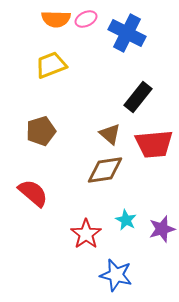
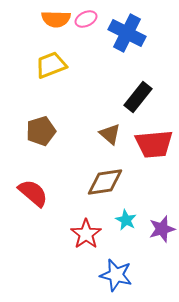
brown diamond: moved 12 px down
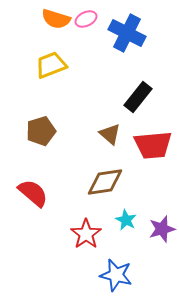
orange semicircle: rotated 16 degrees clockwise
red trapezoid: moved 1 px left, 1 px down
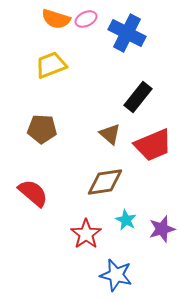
brown pentagon: moved 1 px right, 2 px up; rotated 20 degrees clockwise
red trapezoid: rotated 18 degrees counterclockwise
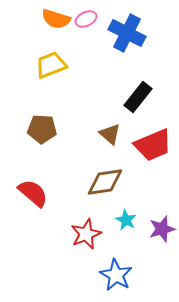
red star: rotated 12 degrees clockwise
blue star: rotated 16 degrees clockwise
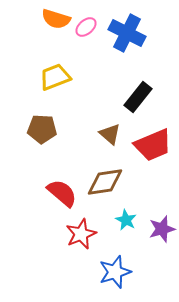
pink ellipse: moved 8 px down; rotated 15 degrees counterclockwise
yellow trapezoid: moved 4 px right, 12 px down
red semicircle: moved 29 px right
red star: moved 5 px left
blue star: moved 1 px left, 3 px up; rotated 24 degrees clockwise
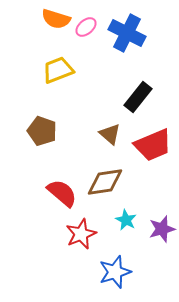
yellow trapezoid: moved 3 px right, 7 px up
brown pentagon: moved 2 px down; rotated 16 degrees clockwise
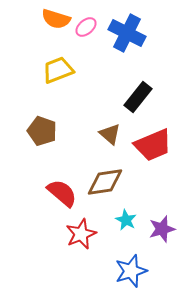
blue star: moved 16 px right, 1 px up
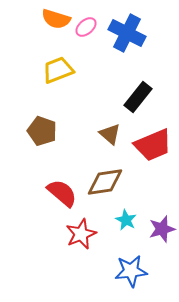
blue star: rotated 12 degrees clockwise
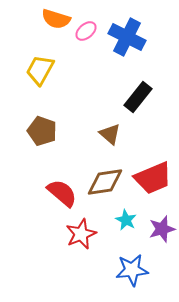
pink ellipse: moved 4 px down
blue cross: moved 4 px down
yellow trapezoid: moved 18 px left; rotated 40 degrees counterclockwise
red trapezoid: moved 33 px down
blue star: moved 1 px right, 1 px up
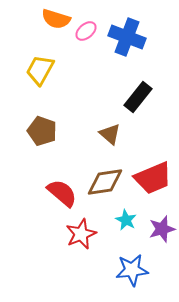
blue cross: rotated 6 degrees counterclockwise
